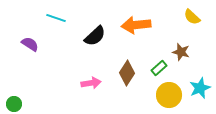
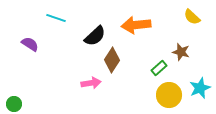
brown diamond: moved 15 px left, 13 px up
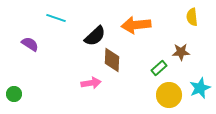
yellow semicircle: rotated 42 degrees clockwise
brown star: rotated 18 degrees counterclockwise
brown diamond: rotated 30 degrees counterclockwise
green circle: moved 10 px up
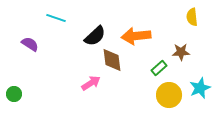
orange arrow: moved 11 px down
brown diamond: rotated 10 degrees counterclockwise
pink arrow: rotated 24 degrees counterclockwise
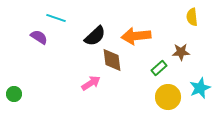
purple semicircle: moved 9 px right, 7 px up
yellow circle: moved 1 px left, 2 px down
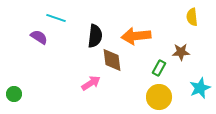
black semicircle: rotated 40 degrees counterclockwise
green rectangle: rotated 21 degrees counterclockwise
yellow circle: moved 9 px left
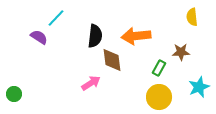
cyan line: rotated 66 degrees counterclockwise
cyan star: moved 1 px left, 1 px up
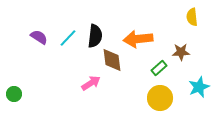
cyan line: moved 12 px right, 20 px down
orange arrow: moved 2 px right, 3 px down
green rectangle: rotated 21 degrees clockwise
yellow circle: moved 1 px right, 1 px down
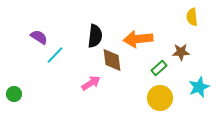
cyan line: moved 13 px left, 17 px down
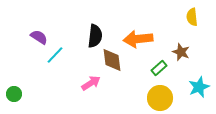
brown star: rotated 24 degrees clockwise
